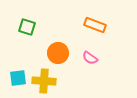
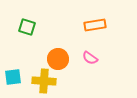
orange rectangle: rotated 30 degrees counterclockwise
orange circle: moved 6 px down
cyan square: moved 5 px left, 1 px up
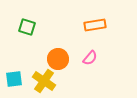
pink semicircle: rotated 84 degrees counterclockwise
cyan square: moved 1 px right, 2 px down
yellow cross: rotated 30 degrees clockwise
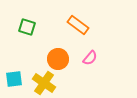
orange rectangle: moved 17 px left; rotated 45 degrees clockwise
yellow cross: moved 2 px down
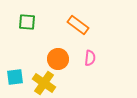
green square: moved 5 px up; rotated 12 degrees counterclockwise
pink semicircle: rotated 35 degrees counterclockwise
cyan square: moved 1 px right, 2 px up
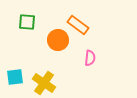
orange circle: moved 19 px up
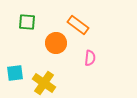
orange circle: moved 2 px left, 3 px down
cyan square: moved 4 px up
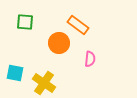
green square: moved 2 px left
orange circle: moved 3 px right
pink semicircle: moved 1 px down
cyan square: rotated 18 degrees clockwise
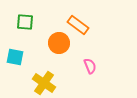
pink semicircle: moved 7 px down; rotated 28 degrees counterclockwise
cyan square: moved 16 px up
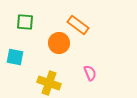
pink semicircle: moved 7 px down
yellow cross: moved 5 px right; rotated 15 degrees counterclockwise
